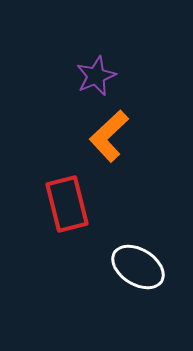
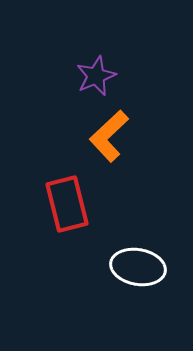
white ellipse: rotated 22 degrees counterclockwise
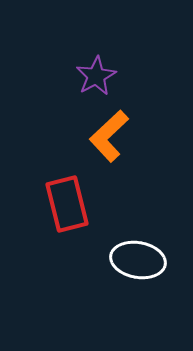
purple star: rotated 6 degrees counterclockwise
white ellipse: moved 7 px up
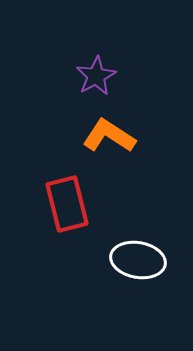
orange L-shape: rotated 76 degrees clockwise
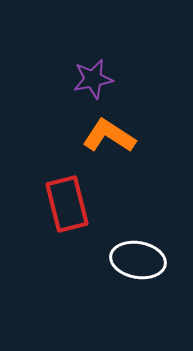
purple star: moved 3 px left, 3 px down; rotated 18 degrees clockwise
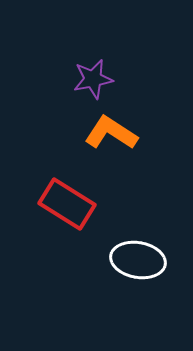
orange L-shape: moved 2 px right, 3 px up
red rectangle: rotated 44 degrees counterclockwise
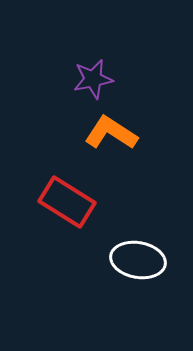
red rectangle: moved 2 px up
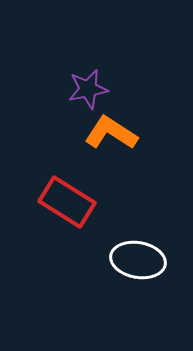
purple star: moved 5 px left, 10 px down
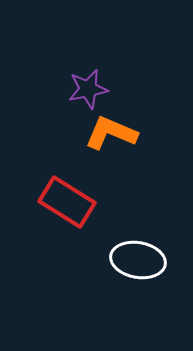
orange L-shape: rotated 10 degrees counterclockwise
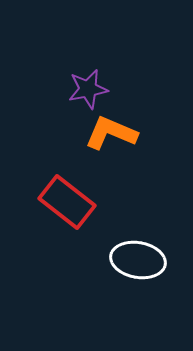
red rectangle: rotated 6 degrees clockwise
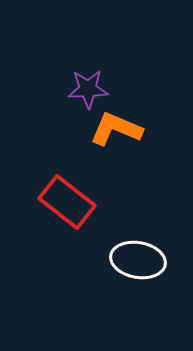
purple star: rotated 9 degrees clockwise
orange L-shape: moved 5 px right, 4 px up
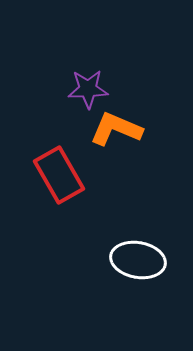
red rectangle: moved 8 px left, 27 px up; rotated 22 degrees clockwise
